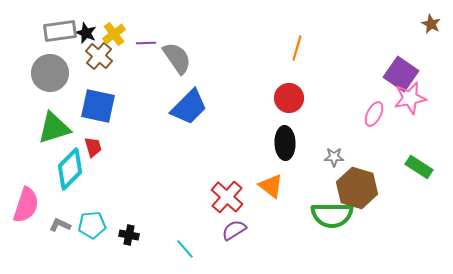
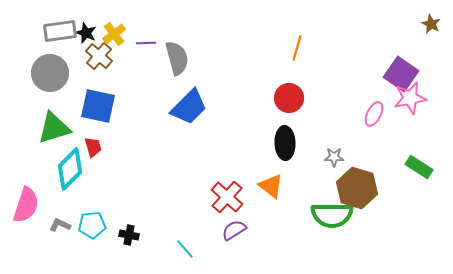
gray semicircle: rotated 20 degrees clockwise
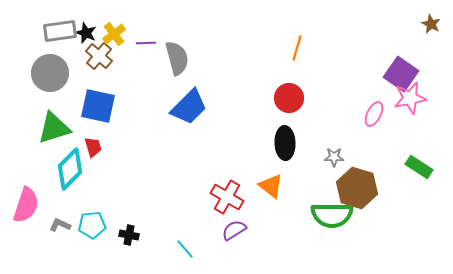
red cross: rotated 12 degrees counterclockwise
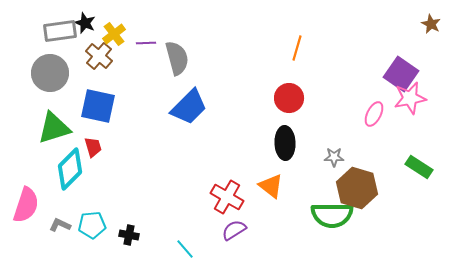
black star: moved 1 px left, 10 px up
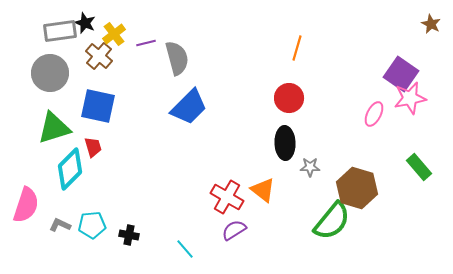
purple line: rotated 12 degrees counterclockwise
gray star: moved 24 px left, 10 px down
green rectangle: rotated 16 degrees clockwise
orange triangle: moved 8 px left, 4 px down
green semicircle: moved 6 px down; rotated 51 degrees counterclockwise
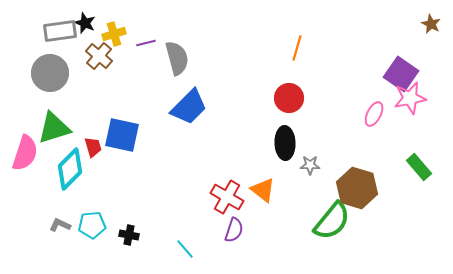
yellow cross: rotated 20 degrees clockwise
blue square: moved 24 px right, 29 px down
gray star: moved 2 px up
pink semicircle: moved 1 px left, 52 px up
purple semicircle: rotated 140 degrees clockwise
